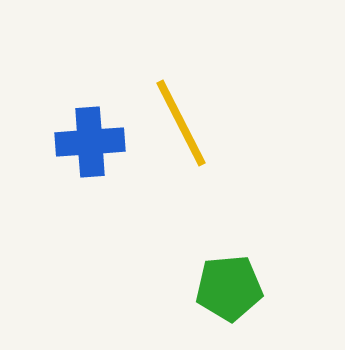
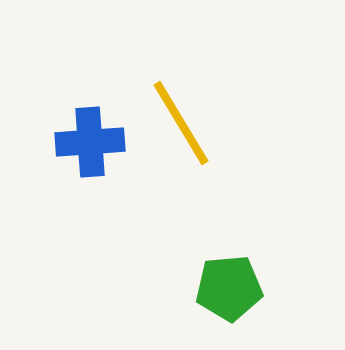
yellow line: rotated 4 degrees counterclockwise
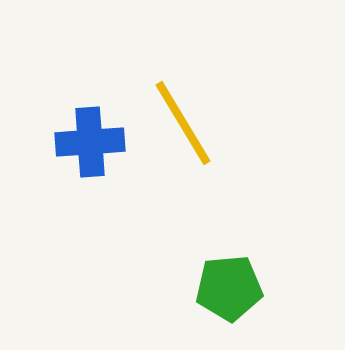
yellow line: moved 2 px right
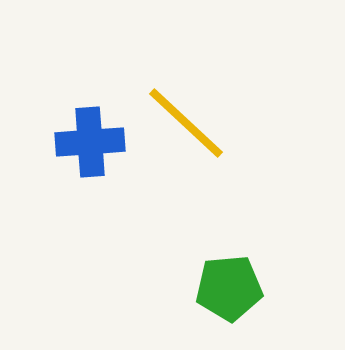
yellow line: moved 3 px right; rotated 16 degrees counterclockwise
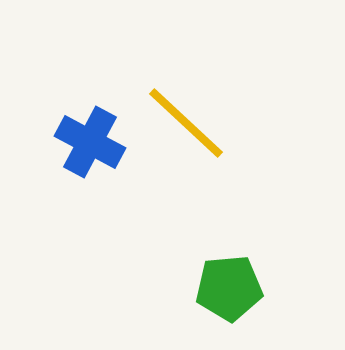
blue cross: rotated 32 degrees clockwise
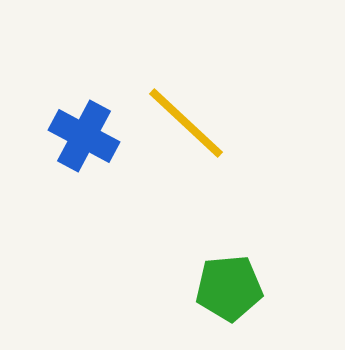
blue cross: moved 6 px left, 6 px up
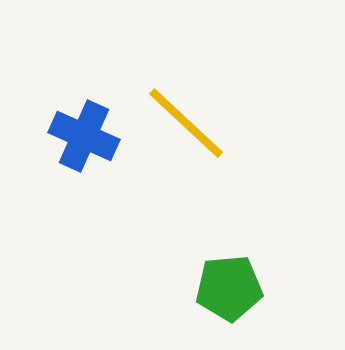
blue cross: rotated 4 degrees counterclockwise
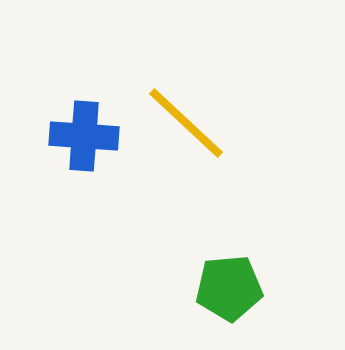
blue cross: rotated 20 degrees counterclockwise
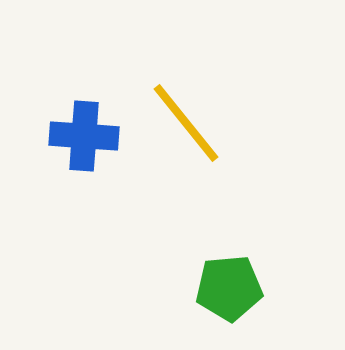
yellow line: rotated 8 degrees clockwise
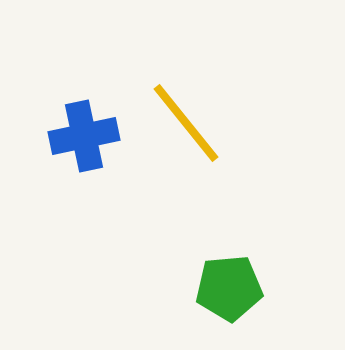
blue cross: rotated 16 degrees counterclockwise
